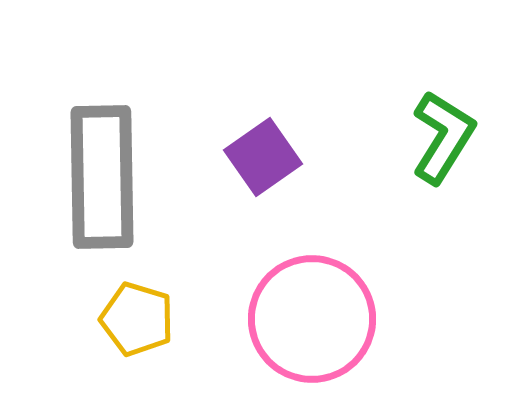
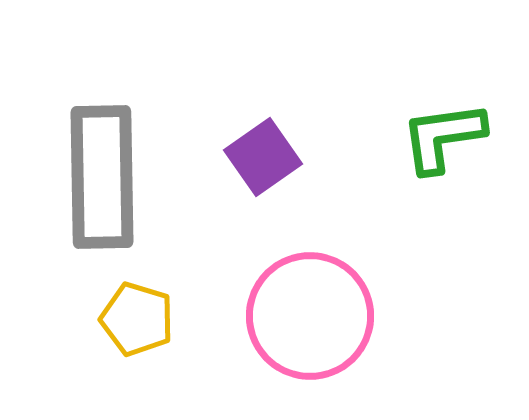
green L-shape: rotated 130 degrees counterclockwise
pink circle: moved 2 px left, 3 px up
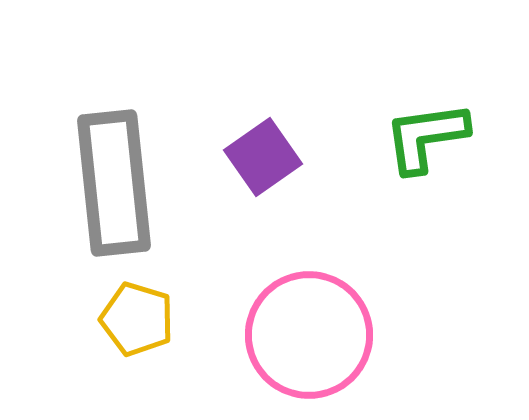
green L-shape: moved 17 px left
gray rectangle: moved 12 px right, 6 px down; rotated 5 degrees counterclockwise
pink circle: moved 1 px left, 19 px down
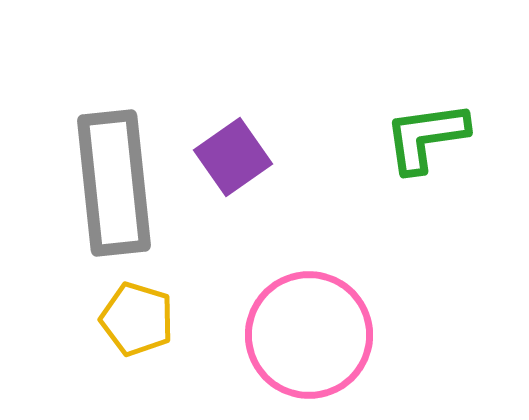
purple square: moved 30 px left
